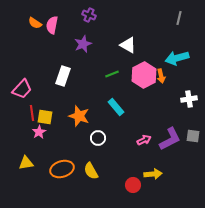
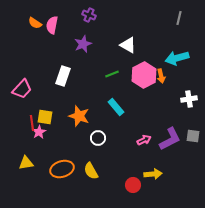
red line: moved 10 px down
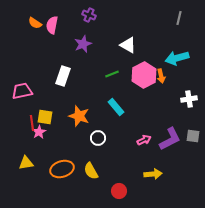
pink trapezoid: moved 2 px down; rotated 145 degrees counterclockwise
red circle: moved 14 px left, 6 px down
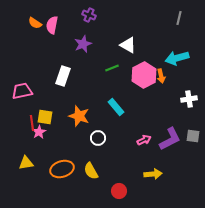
green line: moved 6 px up
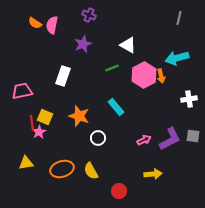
yellow square: rotated 14 degrees clockwise
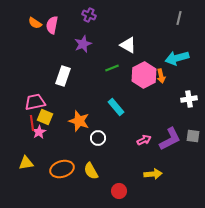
pink trapezoid: moved 13 px right, 11 px down
orange star: moved 5 px down
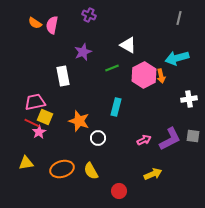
purple star: moved 8 px down
white rectangle: rotated 30 degrees counterclockwise
cyan rectangle: rotated 54 degrees clockwise
red line: rotated 56 degrees counterclockwise
yellow arrow: rotated 18 degrees counterclockwise
